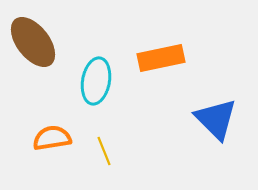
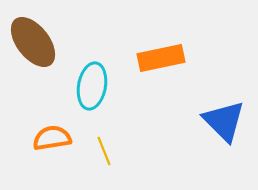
cyan ellipse: moved 4 px left, 5 px down
blue triangle: moved 8 px right, 2 px down
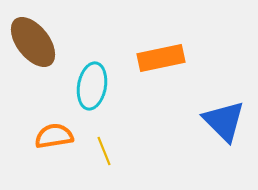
orange semicircle: moved 2 px right, 2 px up
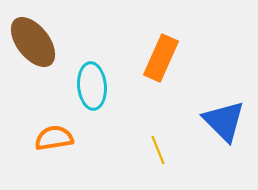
orange rectangle: rotated 54 degrees counterclockwise
cyan ellipse: rotated 15 degrees counterclockwise
orange semicircle: moved 2 px down
yellow line: moved 54 px right, 1 px up
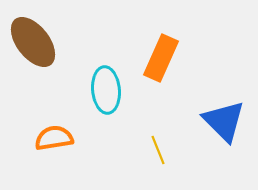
cyan ellipse: moved 14 px right, 4 px down
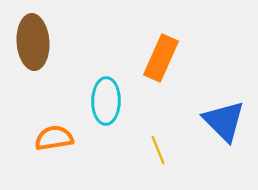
brown ellipse: rotated 34 degrees clockwise
cyan ellipse: moved 11 px down; rotated 6 degrees clockwise
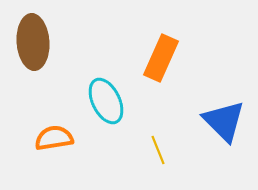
cyan ellipse: rotated 27 degrees counterclockwise
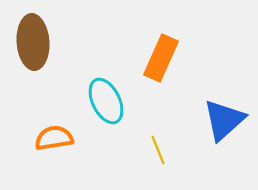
blue triangle: moved 1 px up; rotated 33 degrees clockwise
